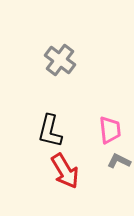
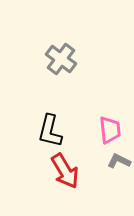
gray cross: moved 1 px right, 1 px up
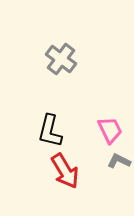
pink trapezoid: rotated 20 degrees counterclockwise
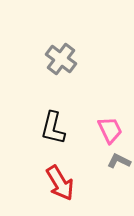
black L-shape: moved 3 px right, 3 px up
red arrow: moved 5 px left, 12 px down
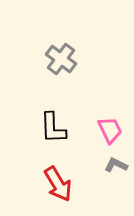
black L-shape: rotated 16 degrees counterclockwise
gray L-shape: moved 3 px left, 4 px down
red arrow: moved 2 px left, 1 px down
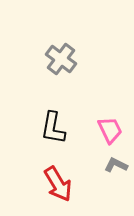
black L-shape: rotated 12 degrees clockwise
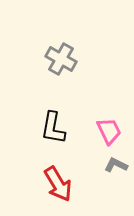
gray cross: rotated 8 degrees counterclockwise
pink trapezoid: moved 1 px left, 1 px down
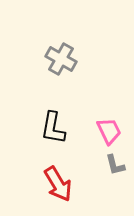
gray L-shape: moved 1 px left; rotated 130 degrees counterclockwise
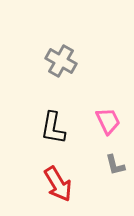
gray cross: moved 2 px down
pink trapezoid: moved 1 px left, 10 px up
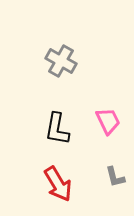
black L-shape: moved 4 px right, 1 px down
gray L-shape: moved 12 px down
